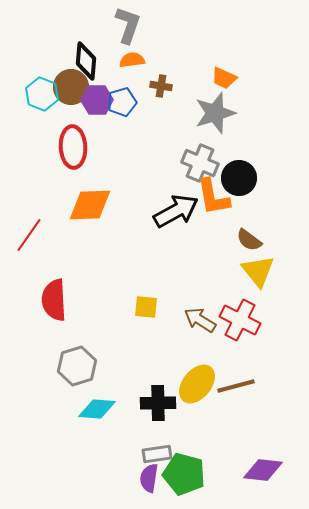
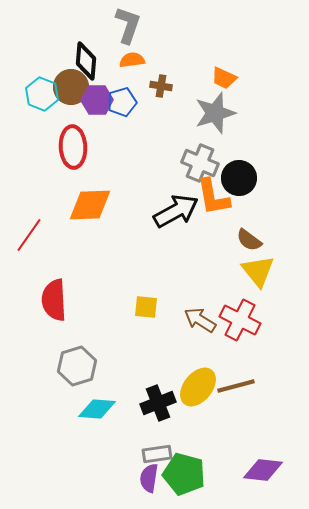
yellow ellipse: moved 1 px right, 3 px down
black cross: rotated 20 degrees counterclockwise
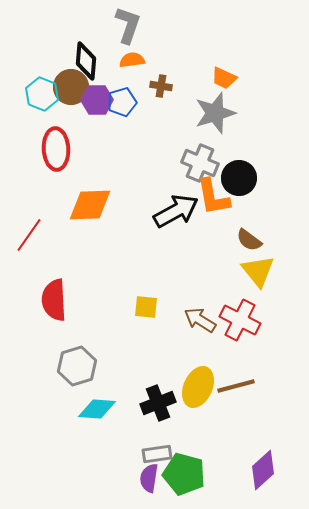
red ellipse: moved 17 px left, 2 px down
yellow ellipse: rotated 15 degrees counterclockwise
purple diamond: rotated 48 degrees counterclockwise
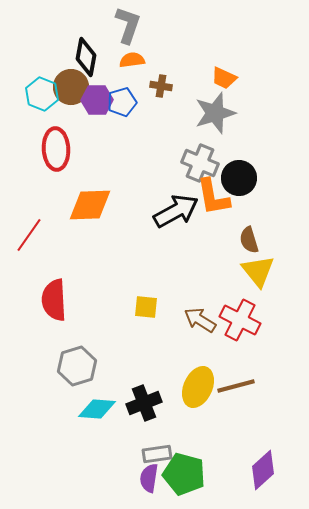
black diamond: moved 4 px up; rotated 6 degrees clockwise
brown semicircle: rotated 36 degrees clockwise
black cross: moved 14 px left
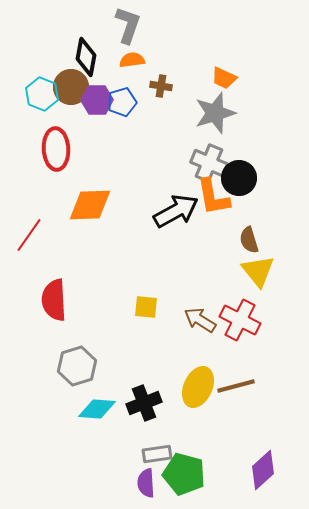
gray cross: moved 9 px right
purple semicircle: moved 3 px left, 5 px down; rotated 12 degrees counterclockwise
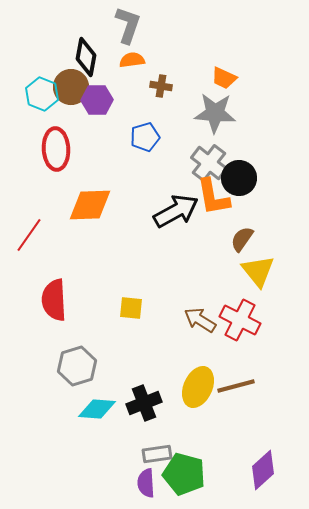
blue pentagon: moved 23 px right, 35 px down
gray star: rotated 21 degrees clockwise
gray cross: rotated 15 degrees clockwise
brown semicircle: moved 7 px left, 1 px up; rotated 52 degrees clockwise
yellow square: moved 15 px left, 1 px down
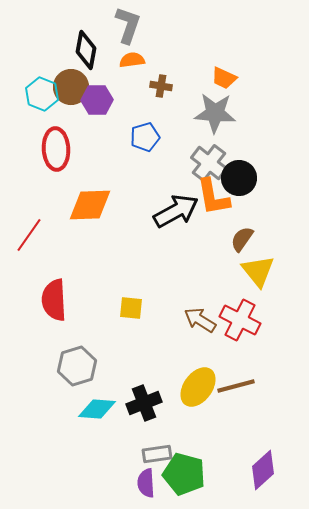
black diamond: moved 7 px up
yellow ellipse: rotated 12 degrees clockwise
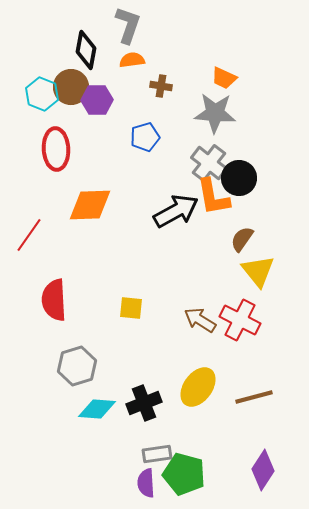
brown line: moved 18 px right, 11 px down
purple diamond: rotated 15 degrees counterclockwise
